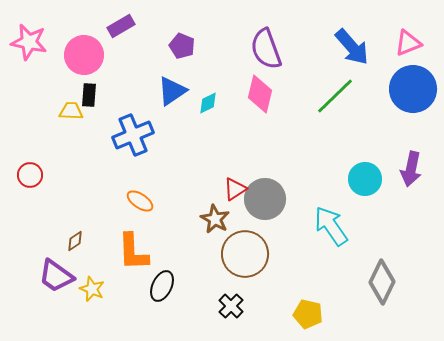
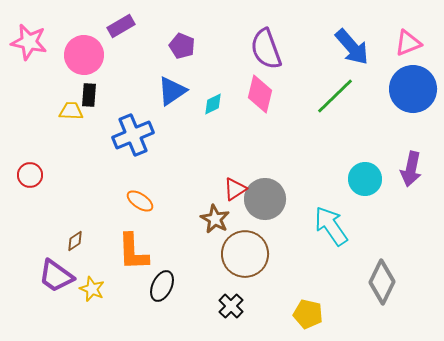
cyan diamond: moved 5 px right, 1 px down
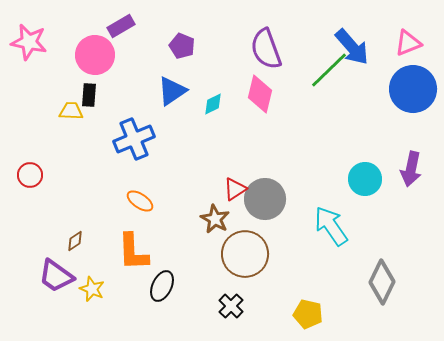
pink circle: moved 11 px right
green line: moved 6 px left, 26 px up
blue cross: moved 1 px right, 4 px down
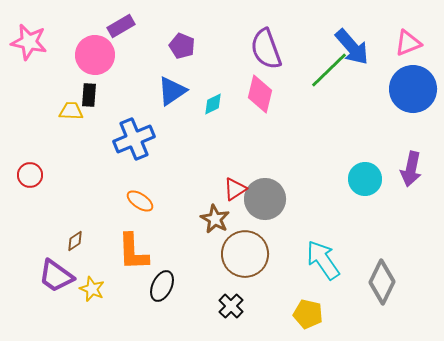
cyan arrow: moved 8 px left, 34 px down
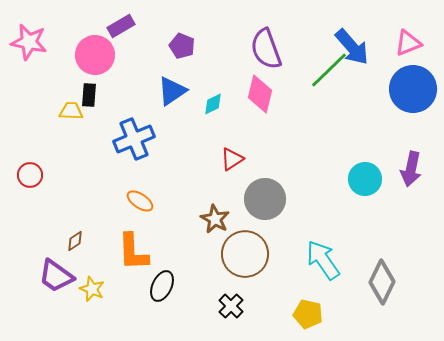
red triangle: moved 3 px left, 30 px up
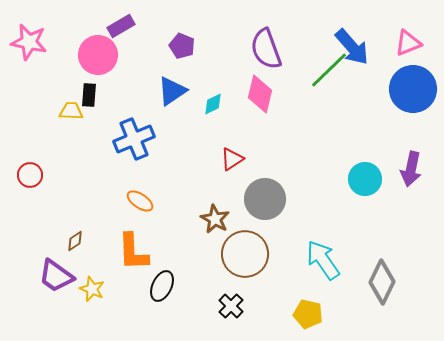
pink circle: moved 3 px right
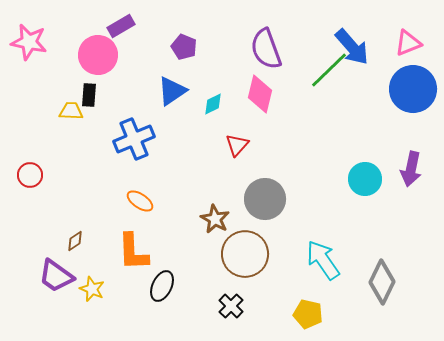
purple pentagon: moved 2 px right, 1 px down
red triangle: moved 5 px right, 14 px up; rotated 15 degrees counterclockwise
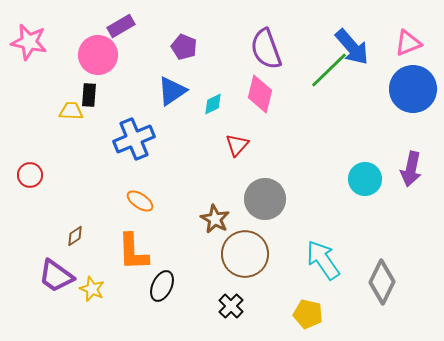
brown diamond: moved 5 px up
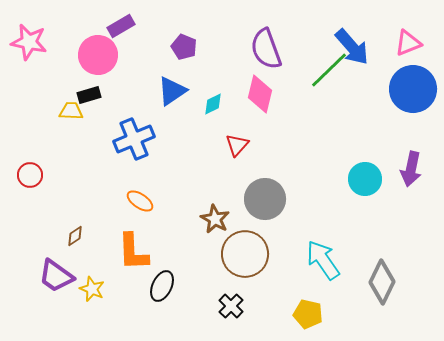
black rectangle: rotated 70 degrees clockwise
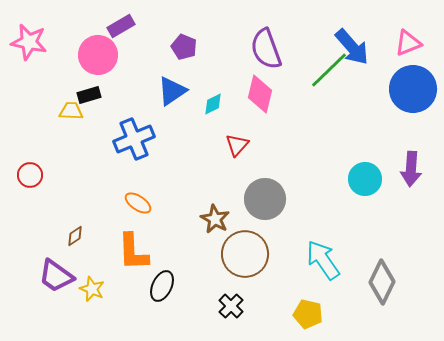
purple arrow: rotated 8 degrees counterclockwise
orange ellipse: moved 2 px left, 2 px down
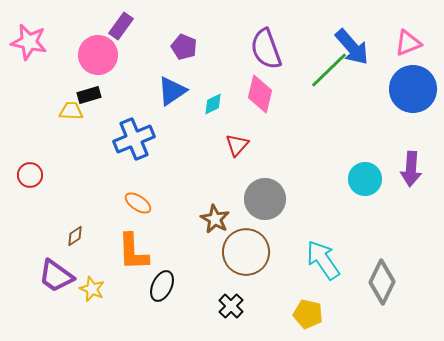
purple rectangle: rotated 24 degrees counterclockwise
brown circle: moved 1 px right, 2 px up
